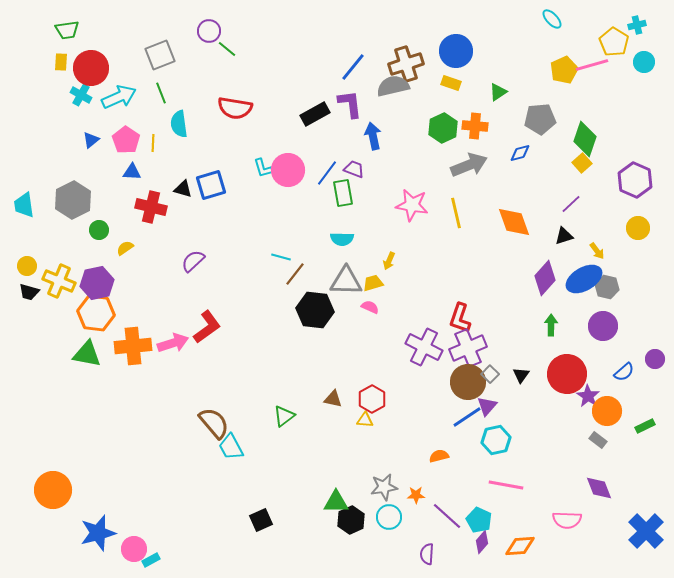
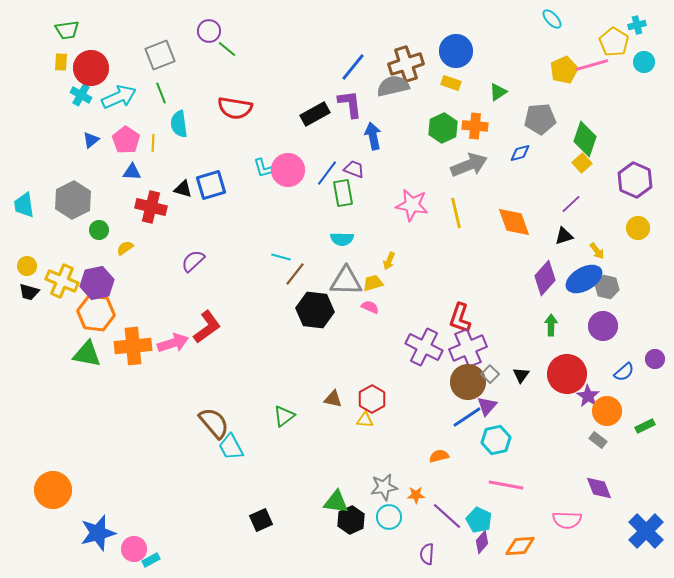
yellow cross at (59, 281): moved 3 px right
green triangle at (336, 502): rotated 8 degrees clockwise
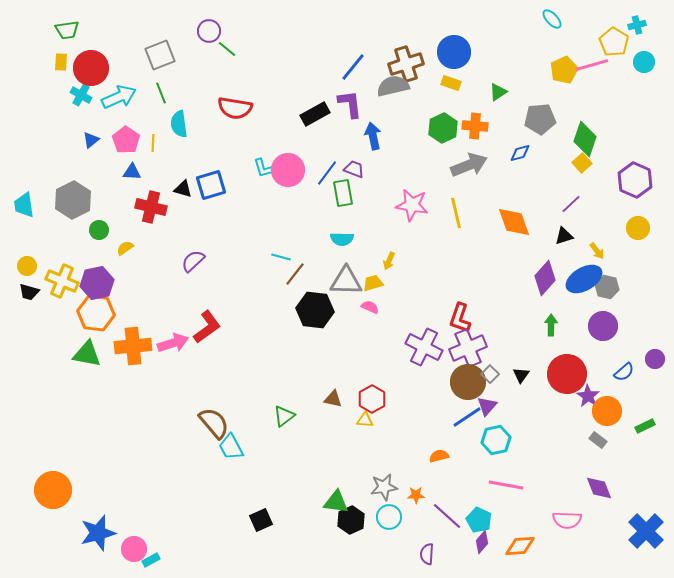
blue circle at (456, 51): moved 2 px left, 1 px down
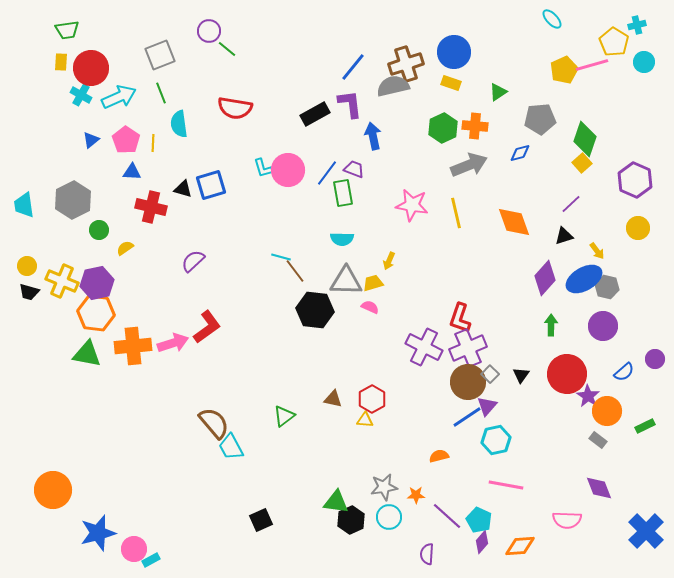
brown line at (295, 274): moved 3 px up; rotated 75 degrees counterclockwise
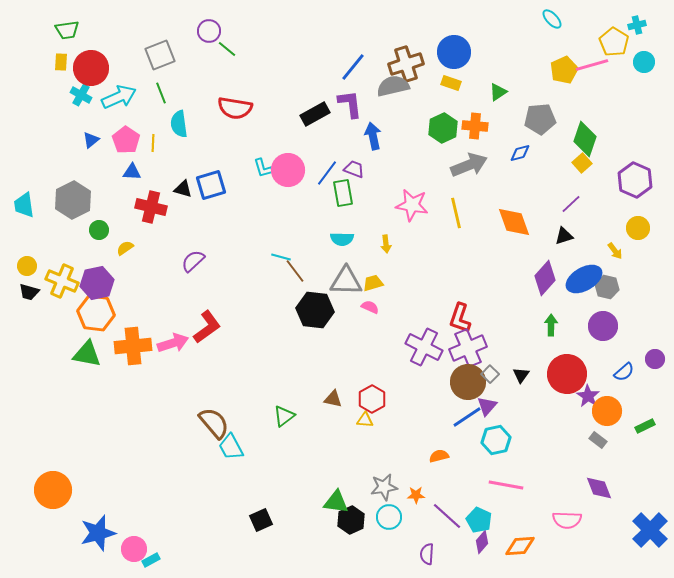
yellow arrow at (597, 251): moved 18 px right
yellow arrow at (389, 261): moved 3 px left, 17 px up; rotated 30 degrees counterclockwise
blue cross at (646, 531): moved 4 px right, 1 px up
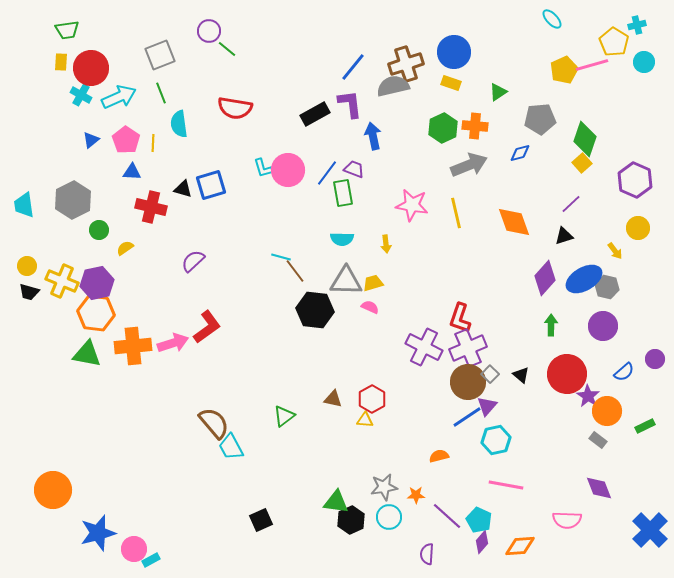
black triangle at (521, 375): rotated 24 degrees counterclockwise
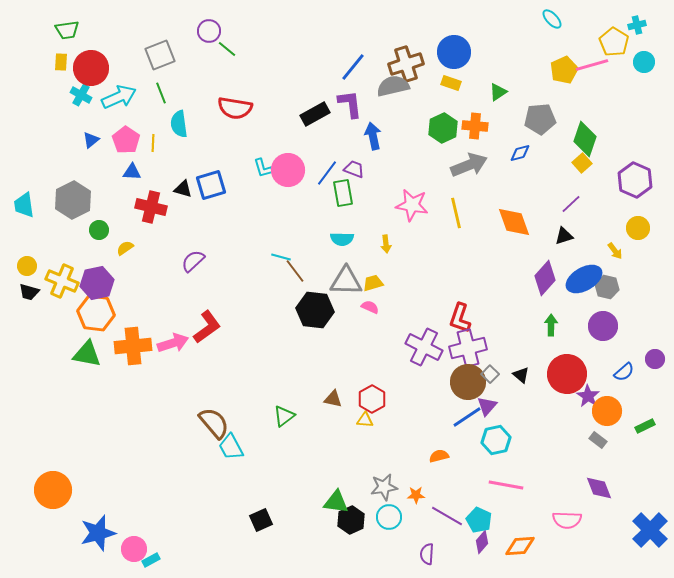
purple cross at (468, 348): rotated 9 degrees clockwise
purple line at (447, 516): rotated 12 degrees counterclockwise
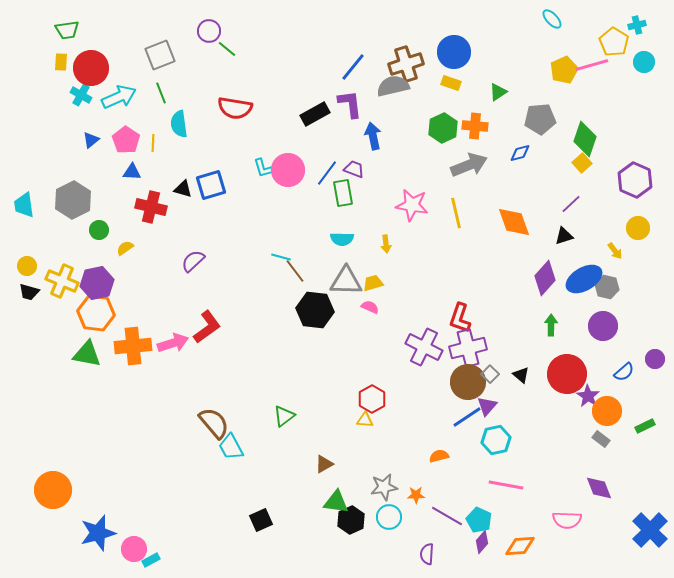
brown triangle at (333, 399): moved 9 px left, 65 px down; rotated 42 degrees counterclockwise
gray rectangle at (598, 440): moved 3 px right, 1 px up
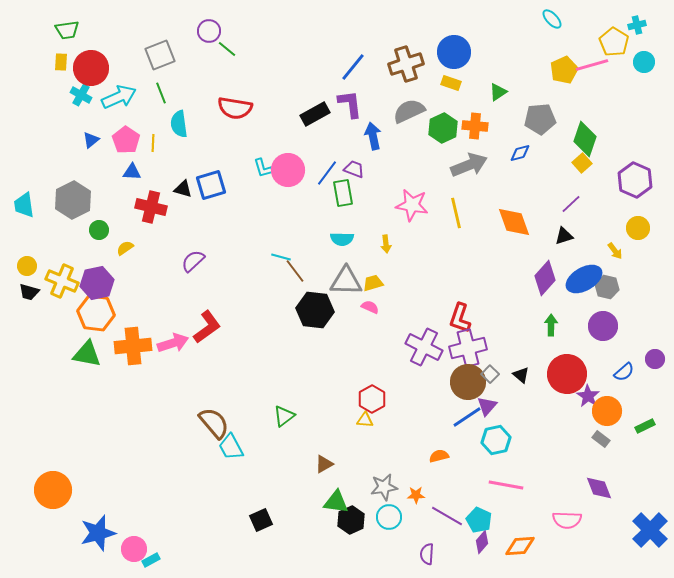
gray semicircle at (393, 86): moved 16 px right, 25 px down; rotated 12 degrees counterclockwise
